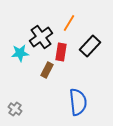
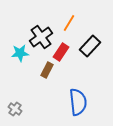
red rectangle: rotated 24 degrees clockwise
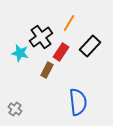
cyan star: rotated 18 degrees clockwise
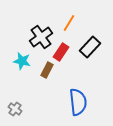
black rectangle: moved 1 px down
cyan star: moved 2 px right, 8 px down
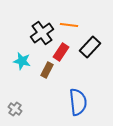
orange line: moved 2 px down; rotated 66 degrees clockwise
black cross: moved 1 px right, 4 px up
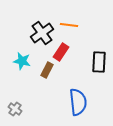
black rectangle: moved 9 px right, 15 px down; rotated 40 degrees counterclockwise
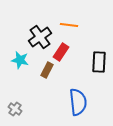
black cross: moved 2 px left, 4 px down
cyan star: moved 2 px left, 1 px up
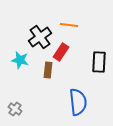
brown rectangle: moved 1 px right; rotated 21 degrees counterclockwise
